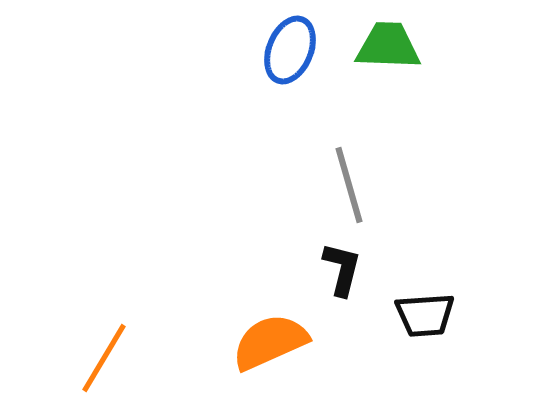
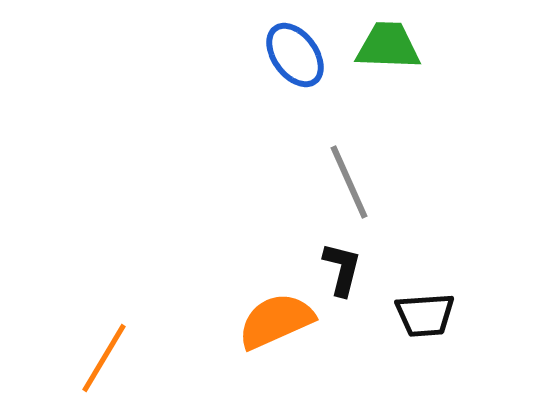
blue ellipse: moved 5 px right, 5 px down; rotated 58 degrees counterclockwise
gray line: moved 3 px up; rotated 8 degrees counterclockwise
orange semicircle: moved 6 px right, 21 px up
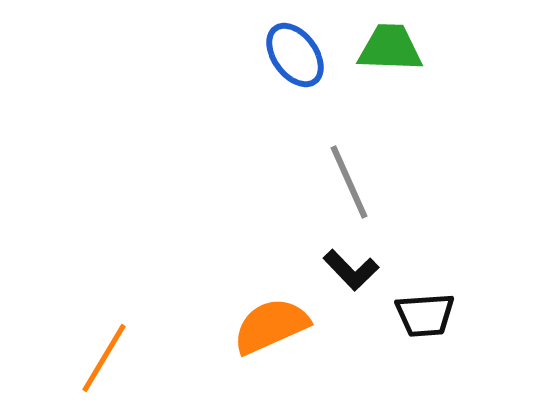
green trapezoid: moved 2 px right, 2 px down
black L-shape: moved 9 px right, 1 px down; rotated 122 degrees clockwise
orange semicircle: moved 5 px left, 5 px down
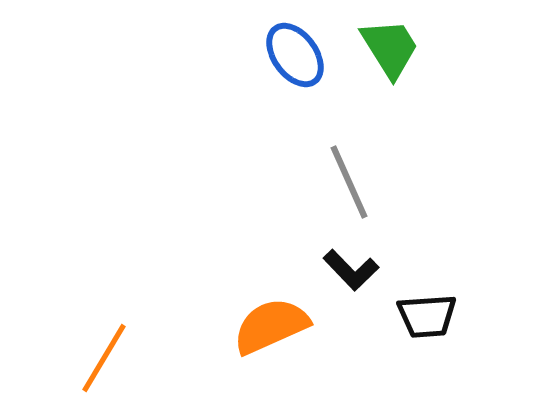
green trapezoid: rotated 56 degrees clockwise
black trapezoid: moved 2 px right, 1 px down
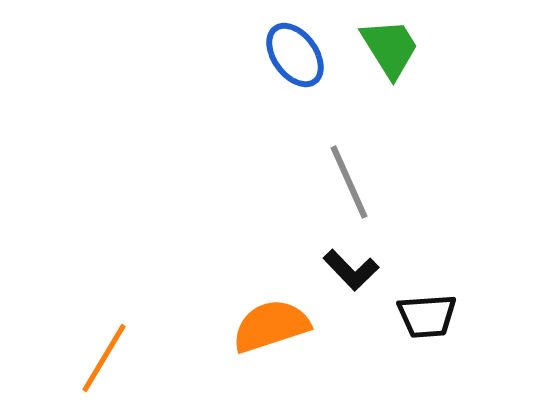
orange semicircle: rotated 6 degrees clockwise
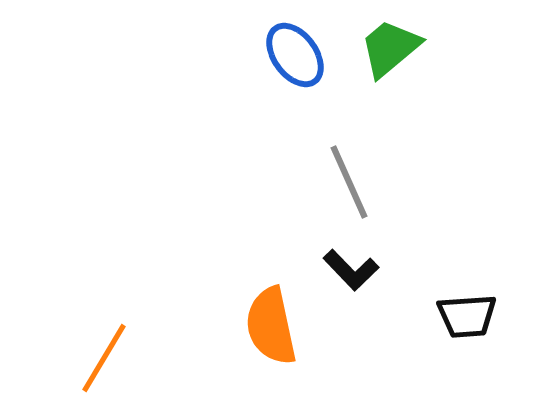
green trapezoid: rotated 98 degrees counterclockwise
black trapezoid: moved 40 px right
orange semicircle: rotated 84 degrees counterclockwise
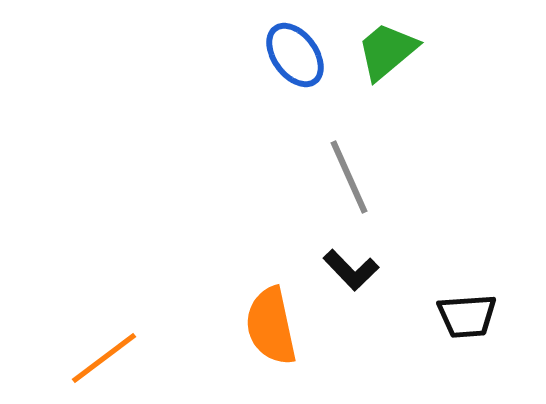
green trapezoid: moved 3 px left, 3 px down
gray line: moved 5 px up
orange line: rotated 22 degrees clockwise
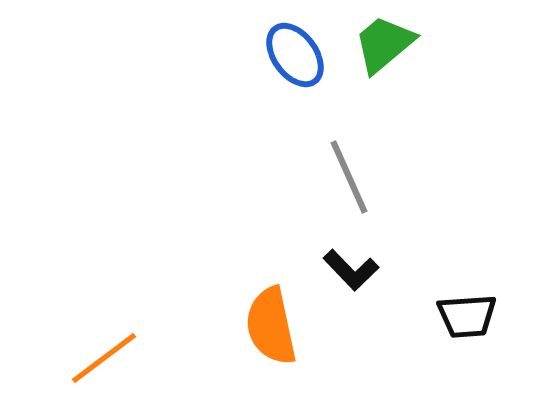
green trapezoid: moved 3 px left, 7 px up
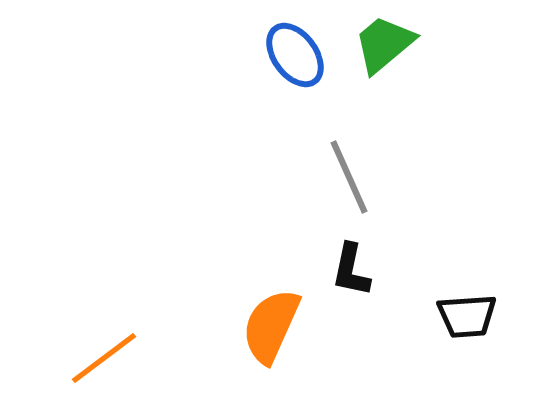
black L-shape: rotated 56 degrees clockwise
orange semicircle: rotated 36 degrees clockwise
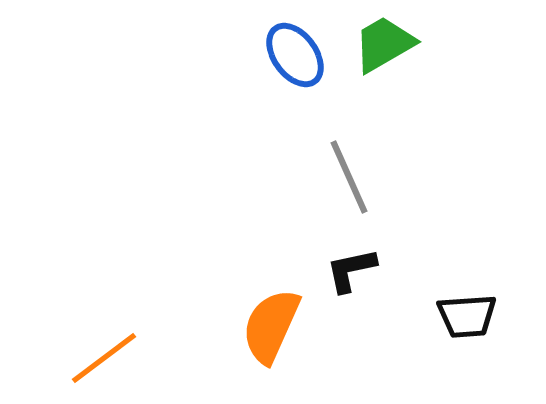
green trapezoid: rotated 10 degrees clockwise
black L-shape: rotated 66 degrees clockwise
